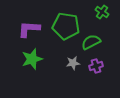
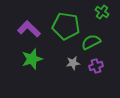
purple L-shape: rotated 40 degrees clockwise
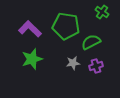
purple L-shape: moved 1 px right
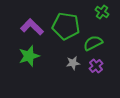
purple L-shape: moved 2 px right, 2 px up
green semicircle: moved 2 px right, 1 px down
green star: moved 3 px left, 3 px up
purple cross: rotated 24 degrees counterclockwise
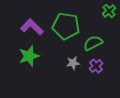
green cross: moved 7 px right, 1 px up; rotated 16 degrees clockwise
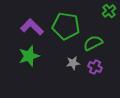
purple cross: moved 1 px left, 1 px down; rotated 24 degrees counterclockwise
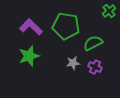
purple L-shape: moved 1 px left
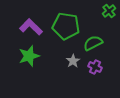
gray star: moved 2 px up; rotated 24 degrees counterclockwise
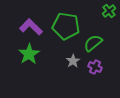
green semicircle: rotated 12 degrees counterclockwise
green star: moved 2 px up; rotated 15 degrees counterclockwise
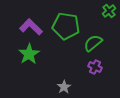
gray star: moved 9 px left, 26 px down
